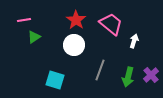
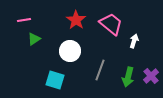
green triangle: moved 2 px down
white circle: moved 4 px left, 6 px down
purple cross: moved 1 px down
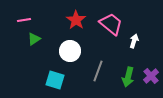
gray line: moved 2 px left, 1 px down
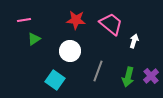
red star: rotated 30 degrees counterclockwise
cyan square: rotated 18 degrees clockwise
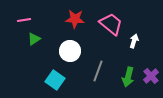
red star: moved 1 px left, 1 px up
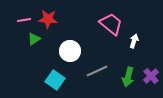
red star: moved 27 px left
gray line: moved 1 px left; rotated 45 degrees clockwise
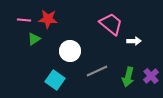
pink line: rotated 16 degrees clockwise
white arrow: rotated 72 degrees clockwise
